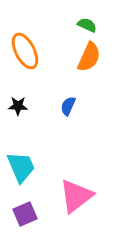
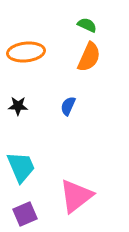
orange ellipse: moved 1 px right, 1 px down; rotated 69 degrees counterclockwise
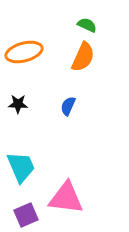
orange ellipse: moved 2 px left; rotated 9 degrees counterclockwise
orange semicircle: moved 6 px left
black star: moved 2 px up
pink triangle: moved 10 px left, 2 px down; rotated 45 degrees clockwise
purple square: moved 1 px right, 1 px down
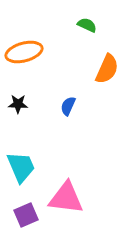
orange semicircle: moved 24 px right, 12 px down
